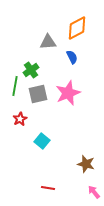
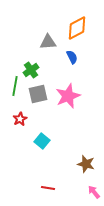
pink star: moved 3 px down
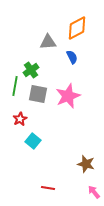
gray square: rotated 24 degrees clockwise
cyan square: moved 9 px left
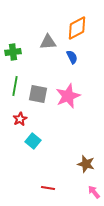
green cross: moved 18 px left, 18 px up; rotated 28 degrees clockwise
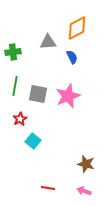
pink arrow: moved 10 px left, 1 px up; rotated 32 degrees counterclockwise
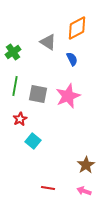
gray triangle: rotated 36 degrees clockwise
green cross: rotated 28 degrees counterclockwise
blue semicircle: moved 2 px down
brown star: moved 1 px down; rotated 24 degrees clockwise
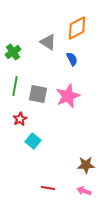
brown star: rotated 30 degrees clockwise
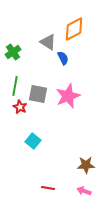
orange diamond: moved 3 px left, 1 px down
blue semicircle: moved 9 px left, 1 px up
red star: moved 12 px up; rotated 16 degrees counterclockwise
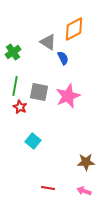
gray square: moved 1 px right, 2 px up
brown star: moved 3 px up
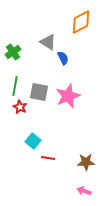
orange diamond: moved 7 px right, 7 px up
red line: moved 30 px up
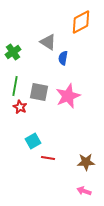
blue semicircle: rotated 144 degrees counterclockwise
cyan square: rotated 21 degrees clockwise
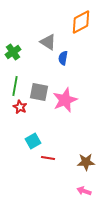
pink star: moved 3 px left, 4 px down
